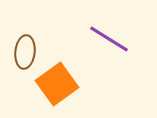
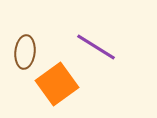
purple line: moved 13 px left, 8 px down
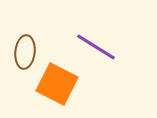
orange square: rotated 27 degrees counterclockwise
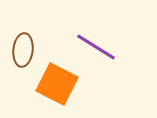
brown ellipse: moved 2 px left, 2 px up
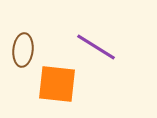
orange square: rotated 21 degrees counterclockwise
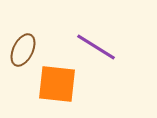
brown ellipse: rotated 20 degrees clockwise
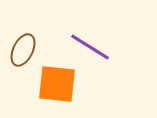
purple line: moved 6 px left
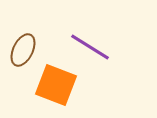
orange square: moved 1 px left, 1 px down; rotated 15 degrees clockwise
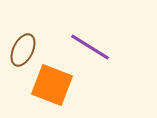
orange square: moved 4 px left
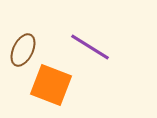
orange square: moved 1 px left
